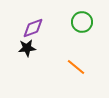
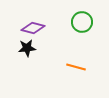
purple diamond: rotated 35 degrees clockwise
orange line: rotated 24 degrees counterclockwise
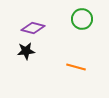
green circle: moved 3 px up
black star: moved 1 px left, 3 px down
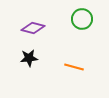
black star: moved 3 px right, 7 px down
orange line: moved 2 px left
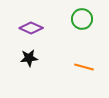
purple diamond: moved 2 px left; rotated 10 degrees clockwise
orange line: moved 10 px right
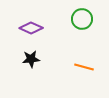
black star: moved 2 px right, 1 px down
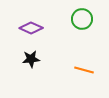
orange line: moved 3 px down
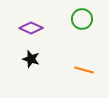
black star: rotated 24 degrees clockwise
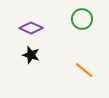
black star: moved 4 px up
orange line: rotated 24 degrees clockwise
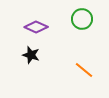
purple diamond: moved 5 px right, 1 px up
